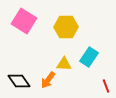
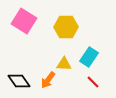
red line: moved 13 px left, 4 px up; rotated 24 degrees counterclockwise
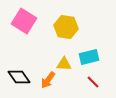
yellow hexagon: rotated 10 degrees clockwise
cyan rectangle: rotated 42 degrees clockwise
black diamond: moved 4 px up
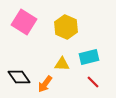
pink square: moved 1 px down
yellow hexagon: rotated 15 degrees clockwise
yellow triangle: moved 2 px left
orange arrow: moved 3 px left, 4 px down
